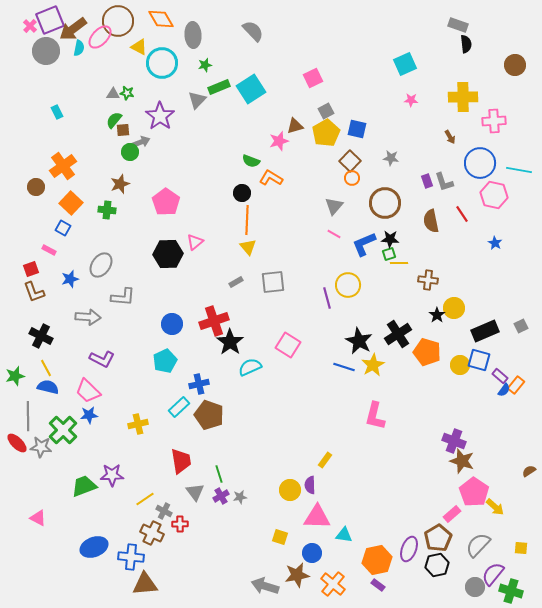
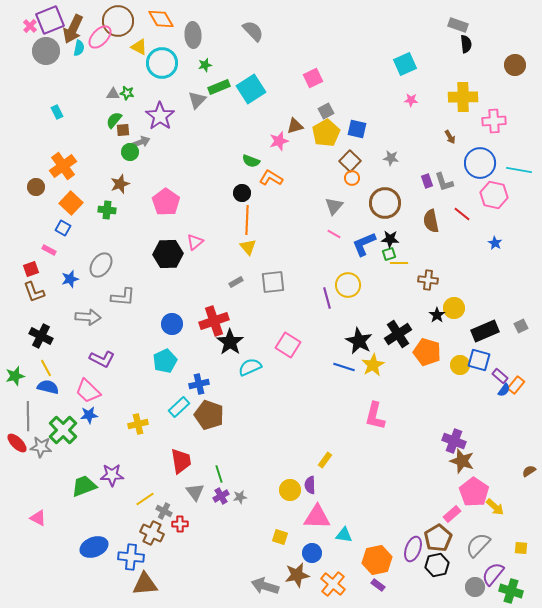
brown arrow at (73, 29): rotated 28 degrees counterclockwise
red line at (462, 214): rotated 18 degrees counterclockwise
purple ellipse at (409, 549): moved 4 px right
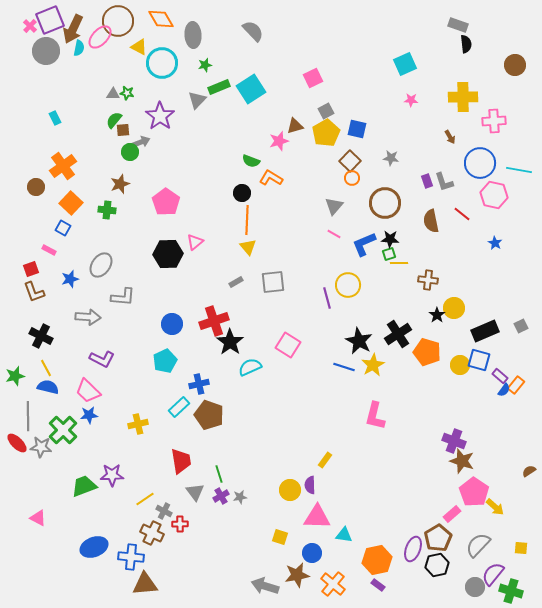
cyan rectangle at (57, 112): moved 2 px left, 6 px down
